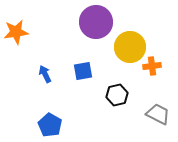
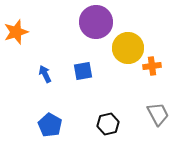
orange star: rotated 10 degrees counterclockwise
yellow circle: moved 2 px left, 1 px down
black hexagon: moved 9 px left, 29 px down
gray trapezoid: rotated 35 degrees clockwise
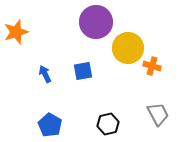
orange cross: rotated 24 degrees clockwise
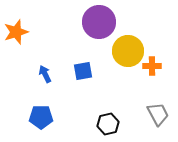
purple circle: moved 3 px right
yellow circle: moved 3 px down
orange cross: rotated 18 degrees counterclockwise
blue pentagon: moved 9 px left, 8 px up; rotated 30 degrees counterclockwise
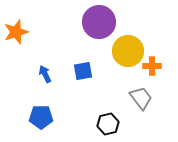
gray trapezoid: moved 17 px left, 16 px up; rotated 10 degrees counterclockwise
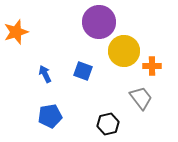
yellow circle: moved 4 px left
blue square: rotated 30 degrees clockwise
blue pentagon: moved 9 px right, 1 px up; rotated 10 degrees counterclockwise
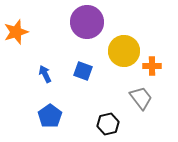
purple circle: moved 12 px left
blue pentagon: rotated 25 degrees counterclockwise
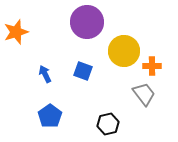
gray trapezoid: moved 3 px right, 4 px up
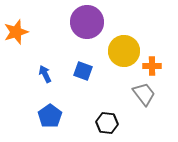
black hexagon: moved 1 px left, 1 px up; rotated 20 degrees clockwise
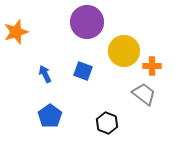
gray trapezoid: rotated 15 degrees counterclockwise
black hexagon: rotated 15 degrees clockwise
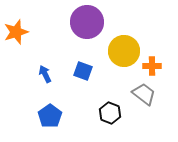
black hexagon: moved 3 px right, 10 px up
